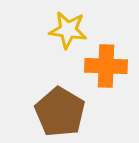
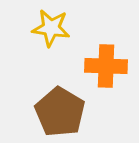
yellow star: moved 17 px left, 2 px up
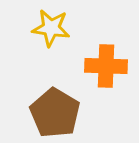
brown pentagon: moved 5 px left, 1 px down
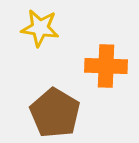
yellow star: moved 11 px left
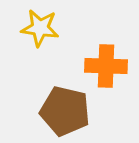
brown pentagon: moved 10 px right, 2 px up; rotated 18 degrees counterclockwise
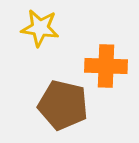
brown pentagon: moved 2 px left, 6 px up
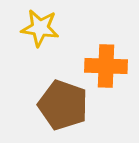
brown pentagon: rotated 6 degrees clockwise
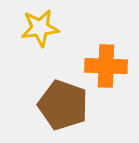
yellow star: rotated 15 degrees counterclockwise
